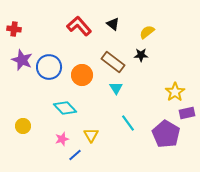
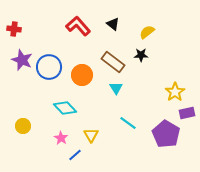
red L-shape: moved 1 px left
cyan line: rotated 18 degrees counterclockwise
pink star: moved 1 px left, 1 px up; rotated 24 degrees counterclockwise
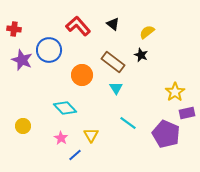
black star: rotated 24 degrees clockwise
blue circle: moved 17 px up
purple pentagon: rotated 8 degrees counterclockwise
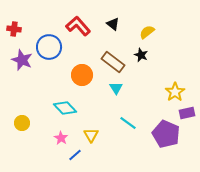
blue circle: moved 3 px up
yellow circle: moved 1 px left, 3 px up
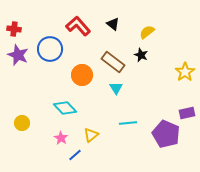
blue circle: moved 1 px right, 2 px down
purple star: moved 4 px left, 5 px up
yellow star: moved 10 px right, 20 px up
cyan line: rotated 42 degrees counterclockwise
yellow triangle: rotated 21 degrees clockwise
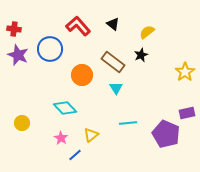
black star: rotated 24 degrees clockwise
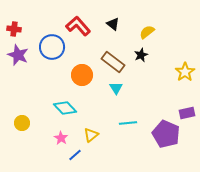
blue circle: moved 2 px right, 2 px up
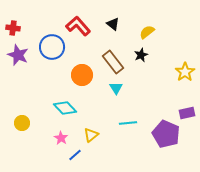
red cross: moved 1 px left, 1 px up
brown rectangle: rotated 15 degrees clockwise
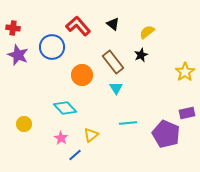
yellow circle: moved 2 px right, 1 px down
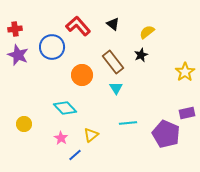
red cross: moved 2 px right, 1 px down; rotated 16 degrees counterclockwise
